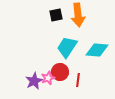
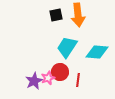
cyan diamond: moved 2 px down
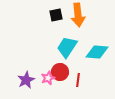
purple star: moved 8 px left, 1 px up
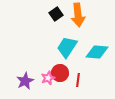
black square: moved 1 px up; rotated 24 degrees counterclockwise
red circle: moved 1 px down
purple star: moved 1 px left, 1 px down
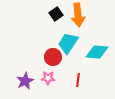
cyan trapezoid: moved 1 px right, 4 px up
red circle: moved 7 px left, 16 px up
pink star: rotated 24 degrees clockwise
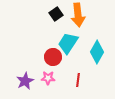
cyan diamond: rotated 65 degrees counterclockwise
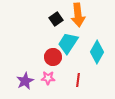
black square: moved 5 px down
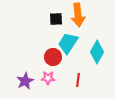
black square: rotated 32 degrees clockwise
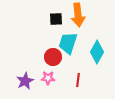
cyan trapezoid: rotated 15 degrees counterclockwise
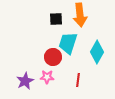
orange arrow: moved 2 px right
pink star: moved 1 px left, 1 px up
